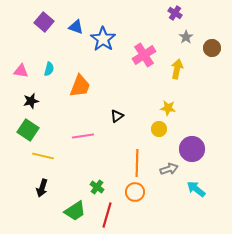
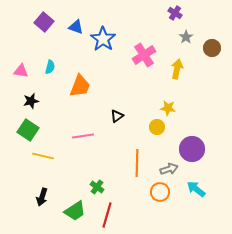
cyan semicircle: moved 1 px right, 2 px up
yellow circle: moved 2 px left, 2 px up
black arrow: moved 9 px down
orange circle: moved 25 px right
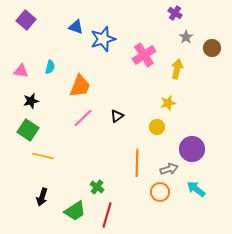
purple square: moved 18 px left, 2 px up
blue star: rotated 20 degrees clockwise
yellow star: moved 5 px up; rotated 21 degrees counterclockwise
pink line: moved 18 px up; rotated 35 degrees counterclockwise
